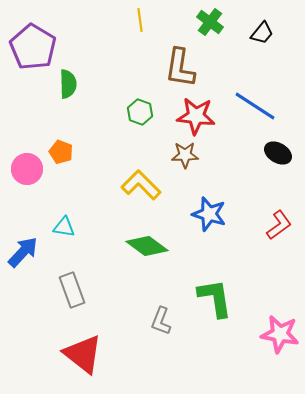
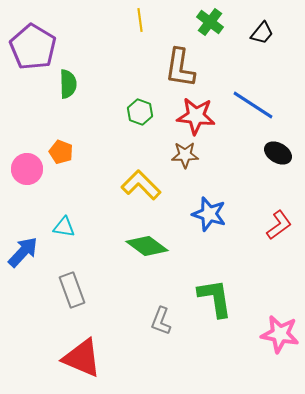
blue line: moved 2 px left, 1 px up
red triangle: moved 1 px left, 4 px down; rotated 15 degrees counterclockwise
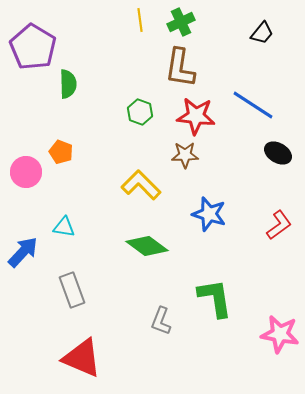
green cross: moved 29 px left; rotated 28 degrees clockwise
pink circle: moved 1 px left, 3 px down
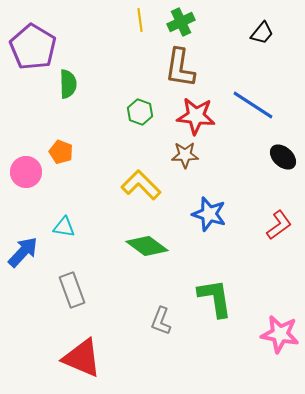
black ellipse: moved 5 px right, 4 px down; rotated 12 degrees clockwise
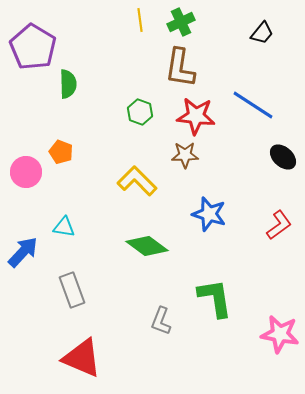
yellow L-shape: moved 4 px left, 4 px up
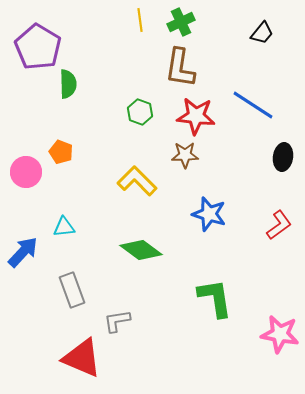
purple pentagon: moved 5 px right
black ellipse: rotated 56 degrees clockwise
cyan triangle: rotated 15 degrees counterclockwise
green diamond: moved 6 px left, 4 px down
gray L-shape: moved 44 px left; rotated 60 degrees clockwise
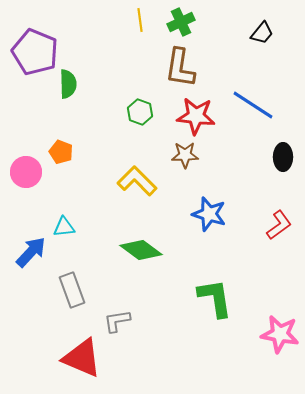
purple pentagon: moved 3 px left, 5 px down; rotated 9 degrees counterclockwise
black ellipse: rotated 8 degrees counterclockwise
blue arrow: moved 8 px right
